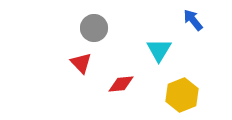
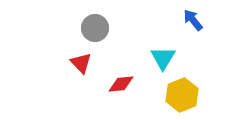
gray circle: moved 1 px right
cyan triangle: moved 4 px right, 8 px down
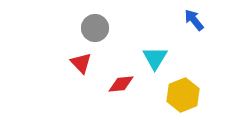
blue arrow: moved 1 px right
cyan triangle: moved 8 px left
yellow hexagon: moved 1 px right
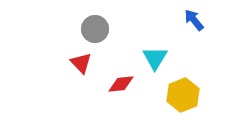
gray circle: moved 1 px down
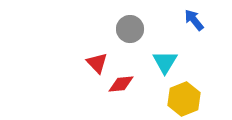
gray circle: moved 35 px right
cyan triangle: moved 10 px right, 4 px down
red triangle: moved 16 px right
yellow hexagon: moved 1 px right, 4 px down
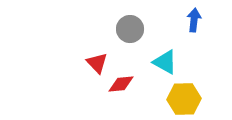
blue arrow: rotated 45 degrees clockwise
cyan triangle: rotated 32 degrees counterclockwise
yellow hexagon: rotated 20 degrees clockwise
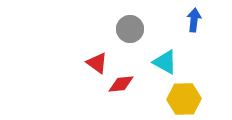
red triangle: rotated 10 degrees counterclockwise
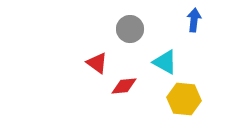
red diamond: moved 3 px right, 2 px down
yellow hexagon: rotated 8 degrees clockwise
